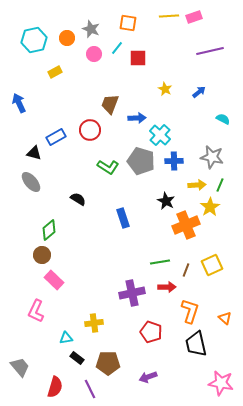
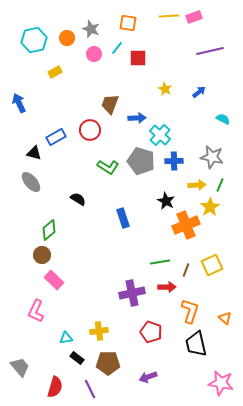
yellow cross at (94, 323): moved 5 px right, 8 px down
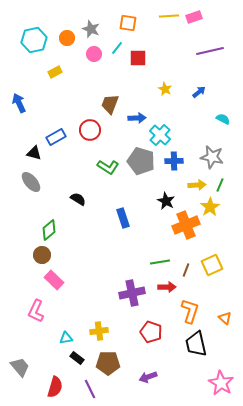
pink star at (221, 383): rotated 20 degrees clockwise
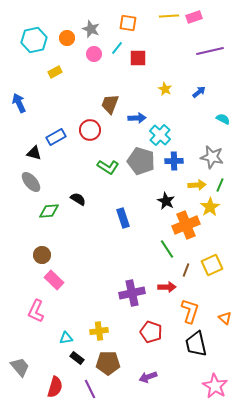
green diamond at (49, 230): moved 19 px up; rotated 35 degrees clockwise
green line at (160, 262): moved 7 px right, 13 px up; rotated 66 degrees clockwise
pink star at (221, 383): moved 6 px left, 3 px down
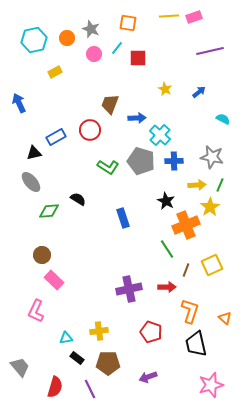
black triangle at (34, 153): rotated 28 degrees counterclockwise
purple cross at (132, 293): moved 3 px left, 4 px up
pink star at (215, 386): moved 4 px left, 1 px up; rotated 25 degrees clockwise
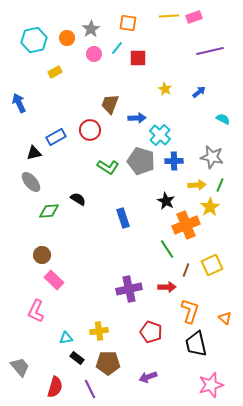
gray star at (91, 29): rotated 18 degrees clockwise
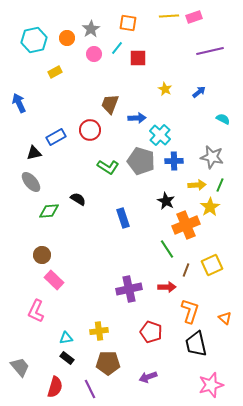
black rectangle at (77, 358): moved 10 px left
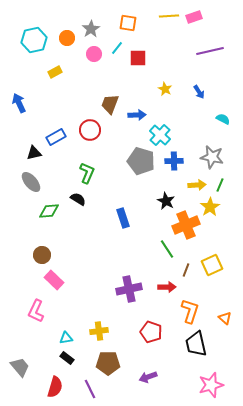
blue arrow at (199, 92): rotated 96 degrees clockwise
blue arrow at (137, 118): moved 3 px up
green L-shape at (108, 167): moved 21 px left, 6 px down; rotated 100 degrees counterclockwise
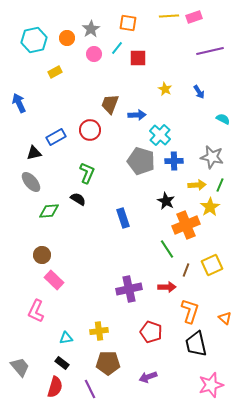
black rectangle at (67, 358): moved 5 px left, 5 px down
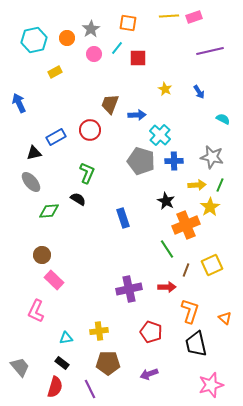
purple arrow at (148, 377): moved 1 px right, 3 px up
